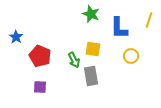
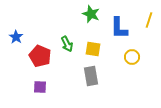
yellow circle: moved 1 px right, 1 px down
green arrow: moved 7 px left, 16 px up
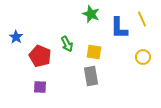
yellow line: moved 7 px left, 1 px up; rotated 42 degrees counterclockwise
yellow square: moved 1 px right, 3 px down
yellow circle: moved 11 px right
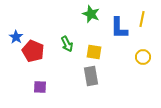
yellow line: rotated 35 degrees clockwise
red pentagon: moved 7 px left, 5 px up
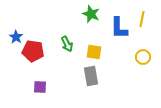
red pentagon: rotated 15 degrees counterclockwise
